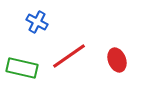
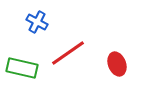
red line: moved 1 px left, 3 px up
red ellipse: moved 4 px down
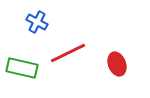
red line: rotated 9 degrees clockwise
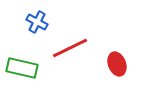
red line: moved 2 px right, 5 px up
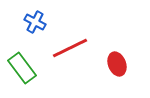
blue cross: moved 2 px left
green rectangle: rotated 40 degrees clockwise
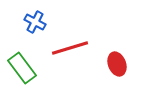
red line: rotated 9 degrees clockwise
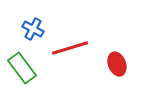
blue cross: moved 2 px left, 7 px down
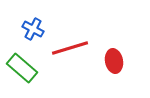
red ellipse: moved 3 px left, 3 px up; rotated 10 degrees clockwise
green rectangle: rotated 12 degrees counterclockwise
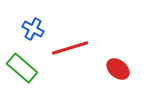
red ellipse: moved 4 px right, 8 px down; rotated 40 degrees counterclockwise
